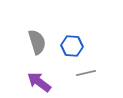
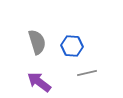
gray line: moved 1 px right
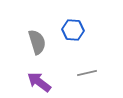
blue hexagon: moved 1 px right, 16 px up
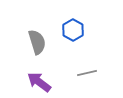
blue hexagon: rotated 25 degrees clockwise
